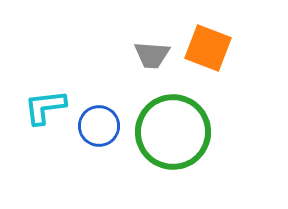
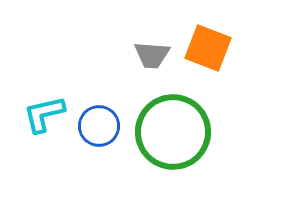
cyan L-shape: moved 1 px left, 7 px down; rotated 6 degrees counterclockwise
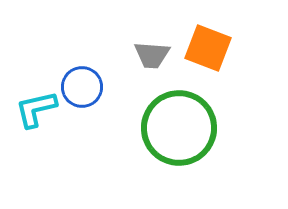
cyan L-shape: moved 8 px left, 5 px up
blue circle: moved 17 px left, 39 px up
green circle: moved 6 px right, 4 px up
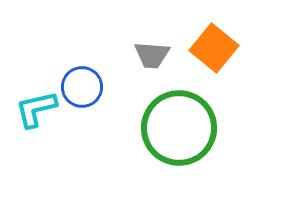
orange square: moved 6 px right; rotated 18 degrees clockwise
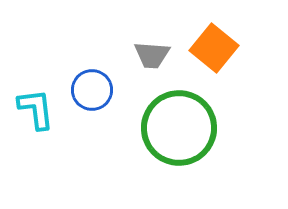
blue circle: moved 10 px right, 3 px down
cyan L-shape: rotated 96 degrees clockwise
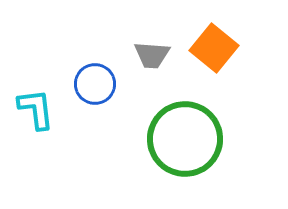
blue circle: moved 3 px right, 6 px up
green circle: moved 6 px right, 11 px down
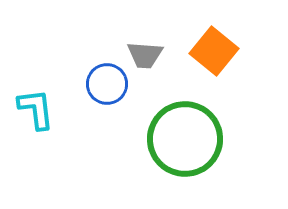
orange square: moved 3 px down
gray trapezoid: moved 7 px left
blue circle: moved 12 px right
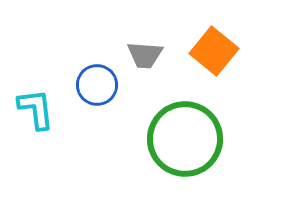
blue circle: moved 10 px left, 1 px down
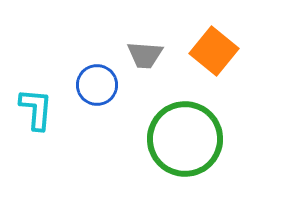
cyan L-shape: rotated 12 degrees clockwise
